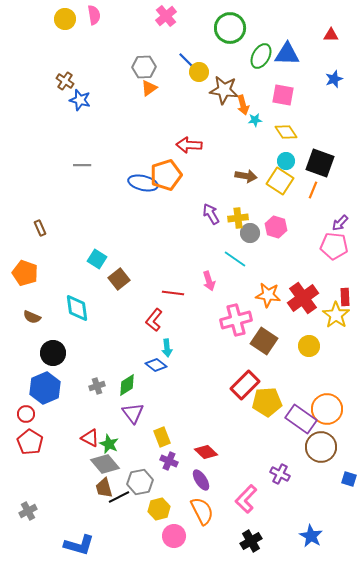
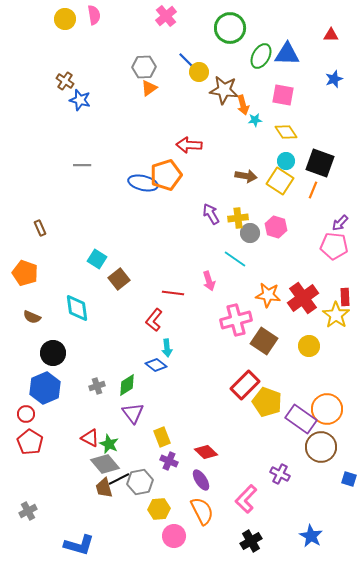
yellow pentagon at (267, 402): rotated 24 degrees clockwise
black line at (119, 497): moved 18 px up
yellow hexagon at (159, 509): rotated 10 degrees clockwise
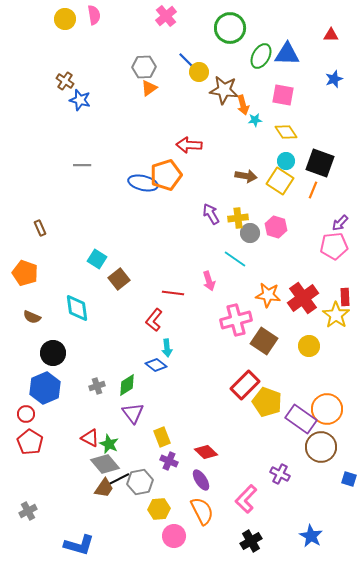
pink pentagon at (334, 246): rotated 12 degrees counterclockwise
brown trapezoid at (104, 488): rotated 130 degrees counterclockwise
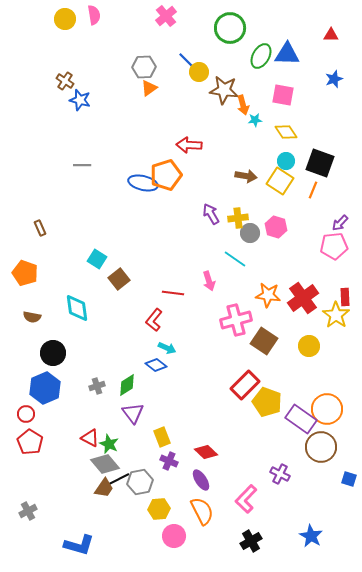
brown semicircle at (32, 317): rotated 12 degrees counterclockwise
cyan arrow at (167, 348): rotated 60 degrees counterclockwise
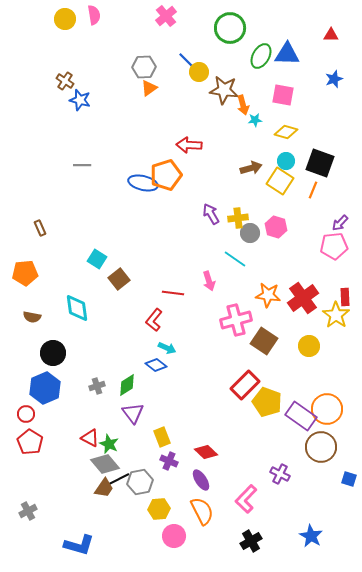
yellow diamond at (286, 132): rotated 40 degrees counterclockwise
brown arrow at (246, 176): moved 5 px right, 8 px up; rotated 25 degrees counterclockwise
orange pentagon at (25, 273): rotated 25 degrees counterclockwise
purple rectangle at (301, 419): moved 3 px up
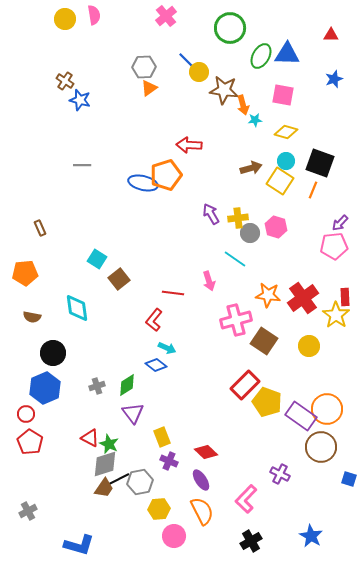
gray diamond at (105, 464): rotated 68 degrees counterclockwise
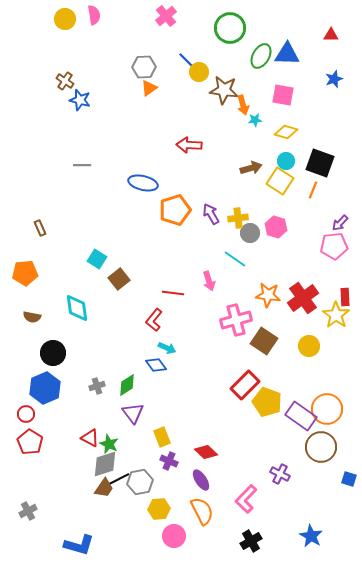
orange pentagon at (166, 175): moved 9 px right, 35 px down
blue diamond at (156, 365): rotated 15 degrees clockwise
